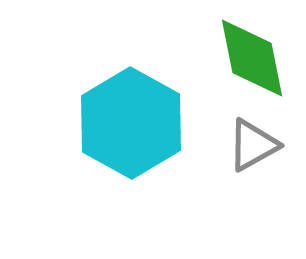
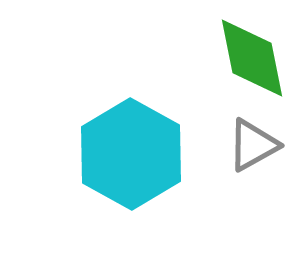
cyan hexagon: moved 31 px down
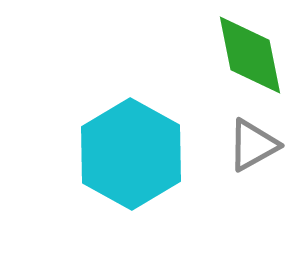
green diamond: moved 2 px left, 3 px up
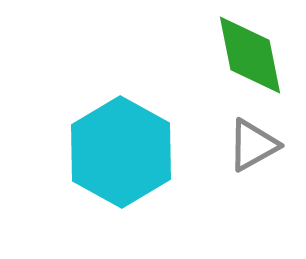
cyan hexagon: moved 10 px left, 2 px up
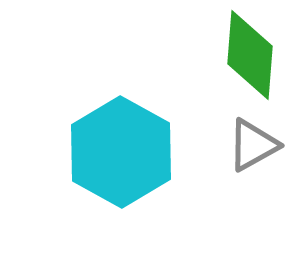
green diamond: rotated 16 degrees clockwise
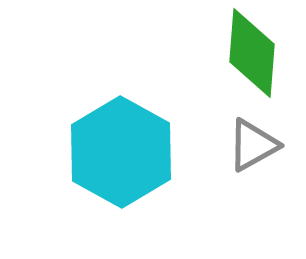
green diamond: moved 2 px right, 2 px up
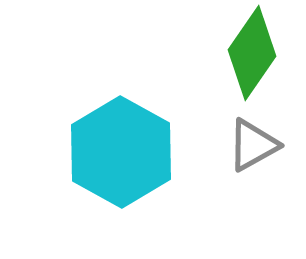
green diamond: rotated 30 degrees clockwise
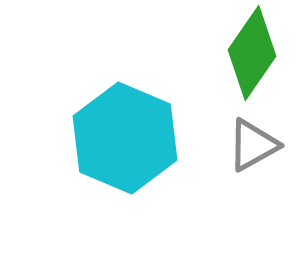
cyan hexagon: moved 4 px right, 14 px up; rotated 6 degrees counterclockwise
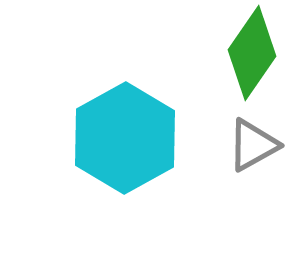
cyan hexagon: rotated 8 degrees clockwise
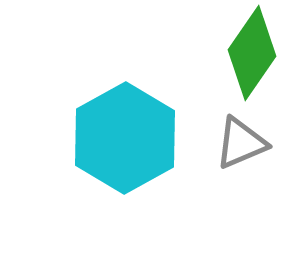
gray triangle: moved 12 px left, 2 px up; rotated 6 degrees clockwise
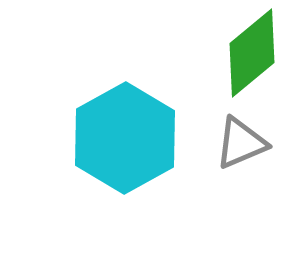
green diamond: rotated 16 degrees clockwise
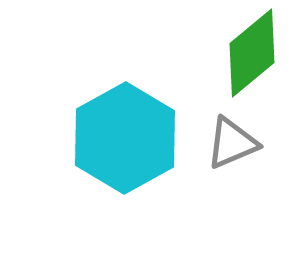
gray triangle: moved 9 px left
